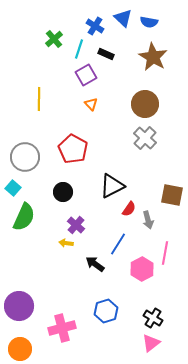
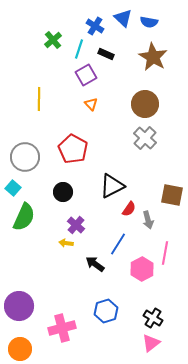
green cross: moved 1 px left, 1 px down
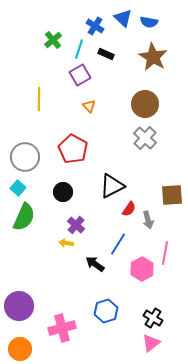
purple square: moved 6 px left
orange triangle: moved 2 px left, 2 px down
cyan square: moved 5 px right
brown square: rotated 15 degrees counterclockwise
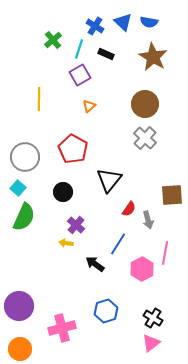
blue triangle: moved 4 px down
orange triangle: rotated 32 degrees clockwise
black triangle: moved 3 px left, 6 px up; rotated 24 degrees counterclockwise
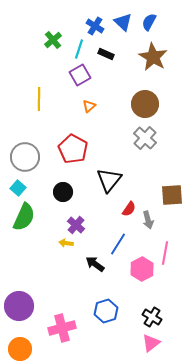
blue semicircle: rotated 108 degrees clockwise
black cross: moved 1 px left, 1 px up
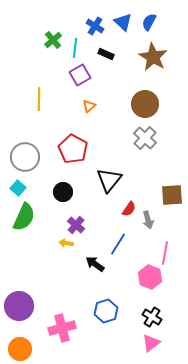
cyan line: moved 4 px left, 1 px up; rotated 12 degrees counterclockwise
pink hexagon: moved 8 px right, 8 px down; rotated 10 degrees counterclockwise
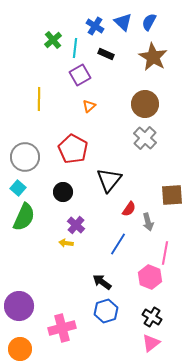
gray arrow: moved 2 px down
black arrow: moved 7 px right, 18 px down
